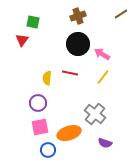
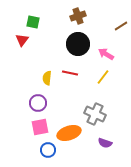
brown line: moved 12 px down
pink arrow: moved 4 px right
gray cross: rotated 15 degrees counterclockwise
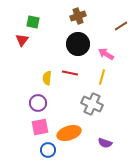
yellow line: moved 1 px left; rotated 21 degrees counterclockwise
gray cross: moved 3 px left, 10 px up
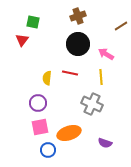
yellow line: moved 1 px left; rotated 21 degrees counterclockwise
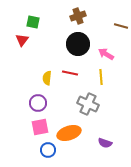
brown line: rotated 48 degrees clockwise
gray cross: moved 4 px left
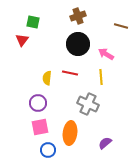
orange ellipse: moved 1 px right; rotated 65 degrees counterclockwise
purple semicircle: rotated 120 degrees clockwise
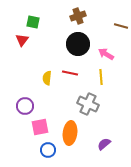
purple circle: moved 13 px left, 3 px down
purple semicircle: moved 1 px left, 1 px down
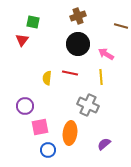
gray cross: moved 1 px down
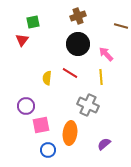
green square: rotated 24 degrees counterclockwise
pink arrow: rotated 14 degrees clockwise
red line: rotated 21 degrees clockwise
purple circle: moved 1 px right
pink square: moved 1 px right, 2 px up
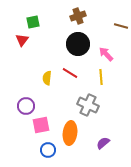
purple semicircle: moved 1 px left, 1 px up
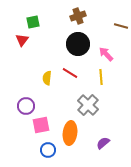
gray cross: rotated 20 degrees clockwise
